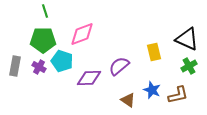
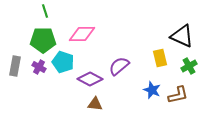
pink diamond: rotated 20 degrees clockwise
black triangle: moved 5 px left, 3 px up
yellow rectangle: moved 6 px right, 6 px down
cyan pentagon: moved 1 px right, 1 px down
purple diamond: moved 1 px right, 1 px down; rotated 30 degrees clockwise
brown triangle: moved 33 px left, 4 px down; rotated 28 degrees counterclockwise
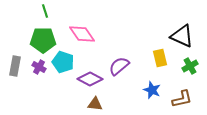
pink diamond: rotated 56 degrees clockwise
green cross: moved 1 px right
brown L-shape: moved 4 px right, 4 px down
